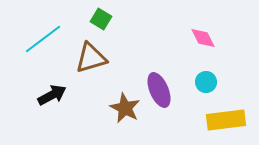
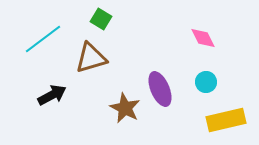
purple ellipse: moved 1 px right, 1 px up
yellow rectangle: rotated 6 degrees counterclockwise
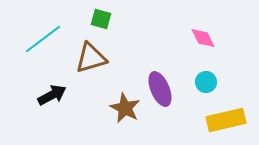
green square: rotated 15 degrees counterclockwise
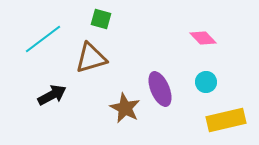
pink diamond: rotated 16 degrees counterclockwise
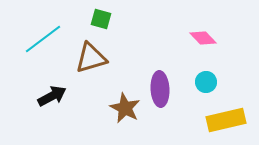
purple ellipse: rotated 20 degrees clockwise
black arrow: moved 1 px down
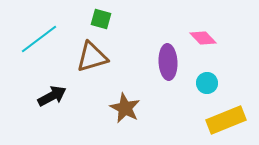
cyan line: moved 4 px left
brown triangle: moved 1 px right, 1 px up
cyan circle: moved 1 px right, 1 px down
purple ellipse: moved 8 px right, 27 px up
yellow rectangle: rotated 9 degrees counterclockwise
